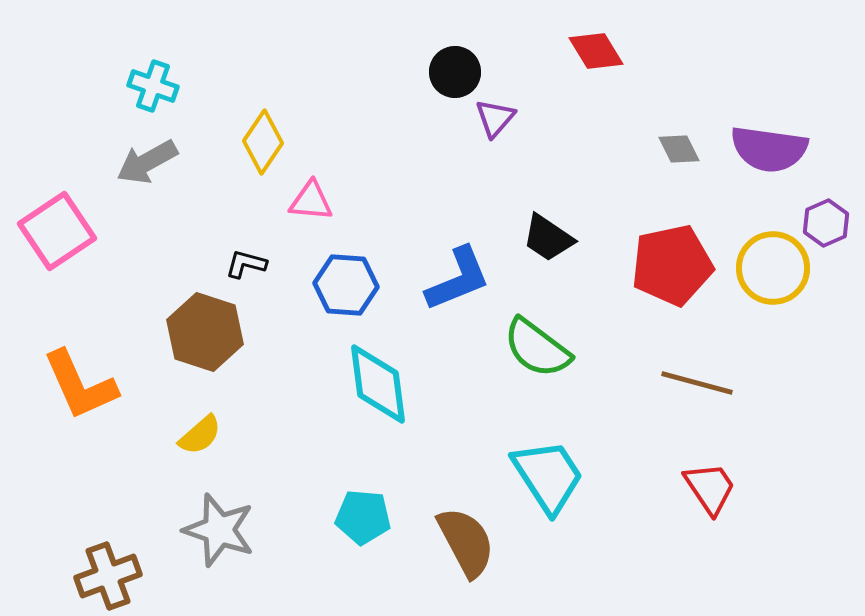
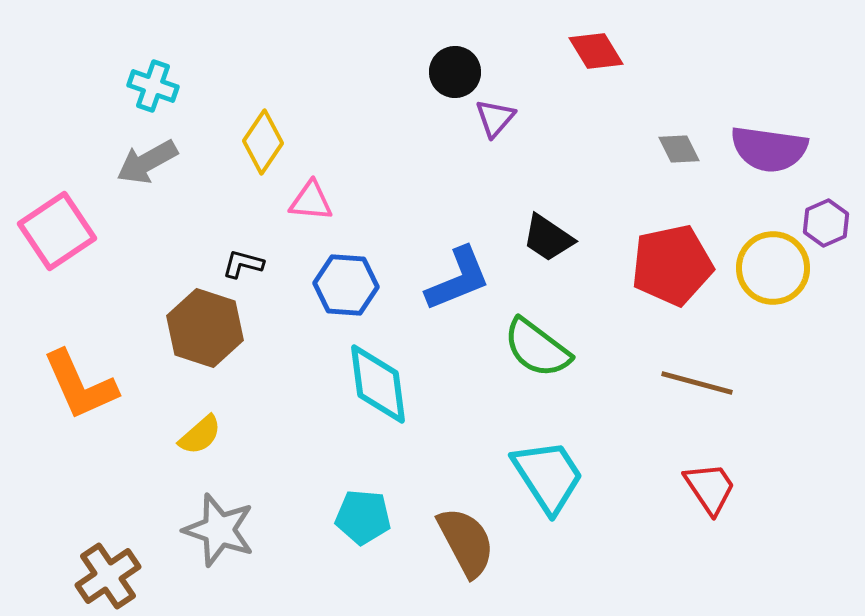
black L-shape: moved 3 px left
brown hexagon: moved 4 px up
brown cross: rotated 14 degrees counterclockwise
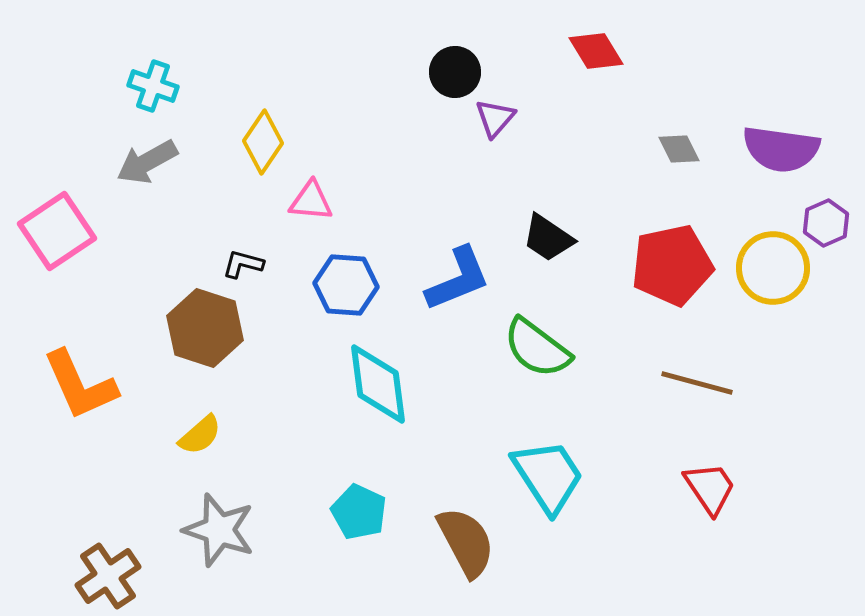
purple semicircle: moved 12 px right
cyan pentagon: moved 4 px left, 5 px up; rotated 20 degrees clockwise
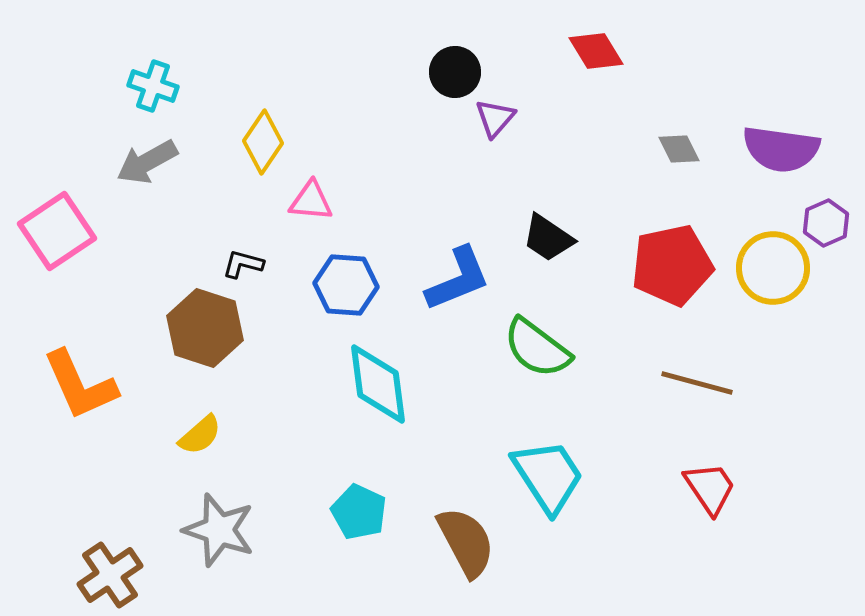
brown cross: moved 2 px right, 1 px up
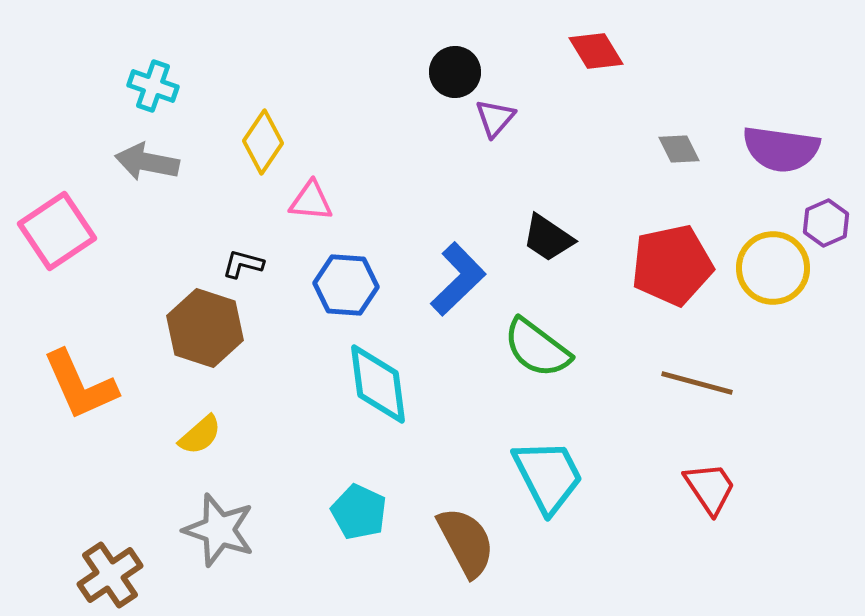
gray arrow: rotated 40 degrees clockwise
blue L-shape: rotated 22 degrees counterclockwise
cyan trapezoid: rotated 6 degrees clockwise
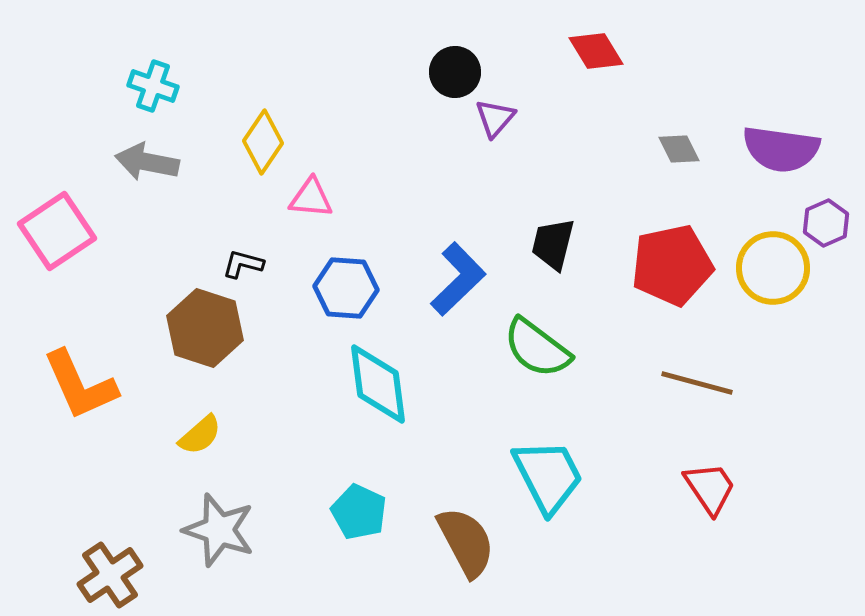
pink triangle: moved 3 px up
black trapezoid: moved 5 px right, 6 px down; rotated 70 degrees clockwise
blue hexagon: moved 3 px down
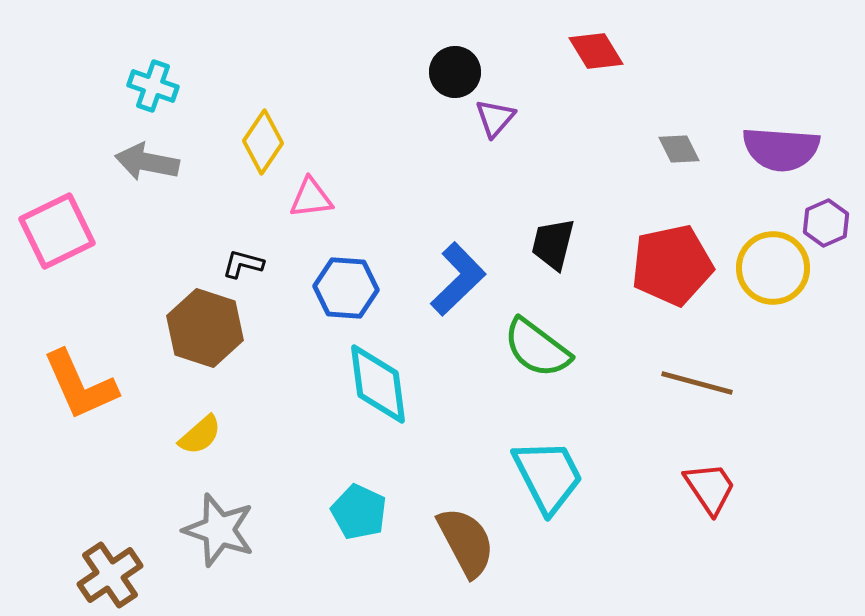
purple semicircle: rotated 4 degrees counterclockwise
pink triangle: rotated 12 degrees counterclockwise
pink square: rotated 8 degrees clockwise
